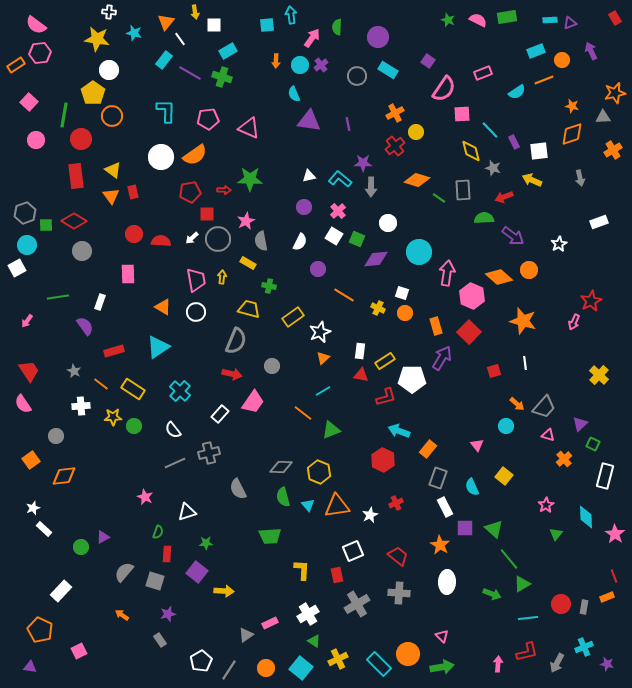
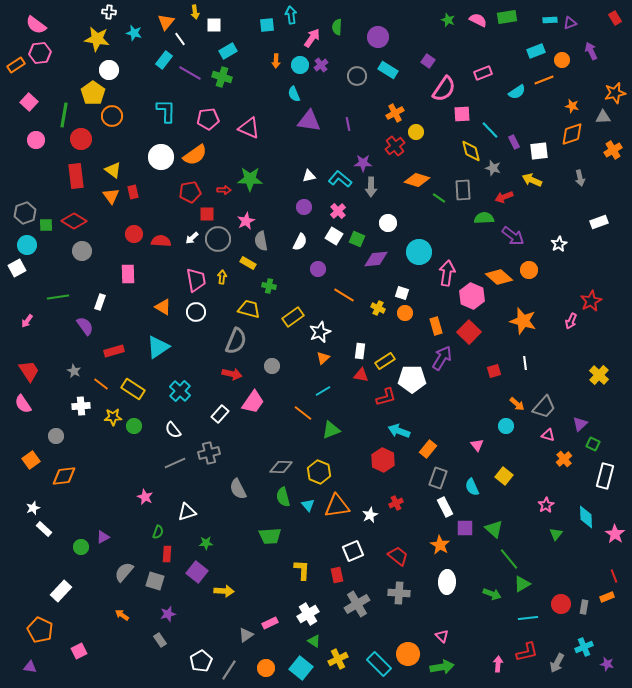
pink arrow at (574, 322): moved 3 px left, 1 px up
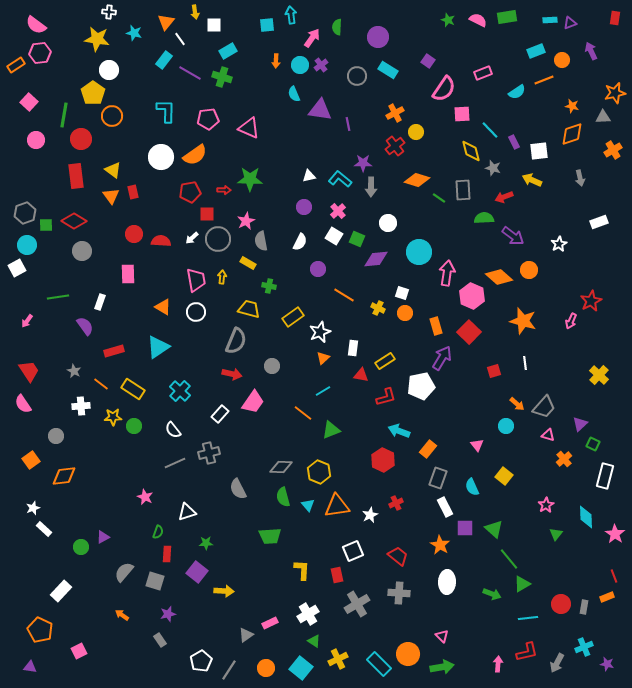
red rectangle at (615, 18): rotated 40 degrees clockwise
purple triangle at (309, 121): moved 11 px right, 11 px up
white rectangle at (360, 351): moved 7 px left, 3 px up
white pentagon at (412, 379): moved 9 px right, 7 px down; rotated 12 degrees counterclockwise
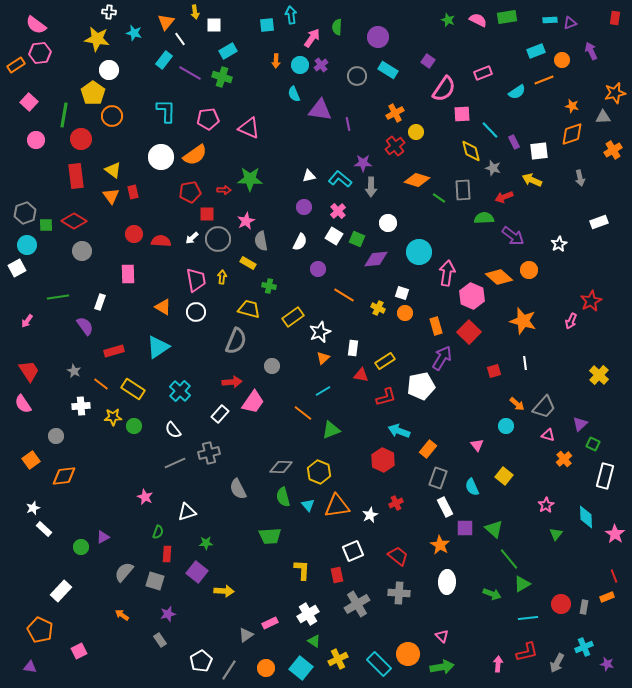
red arrow at (232, 374): moved 8 px down; rotated 18 degrees counterclockwise
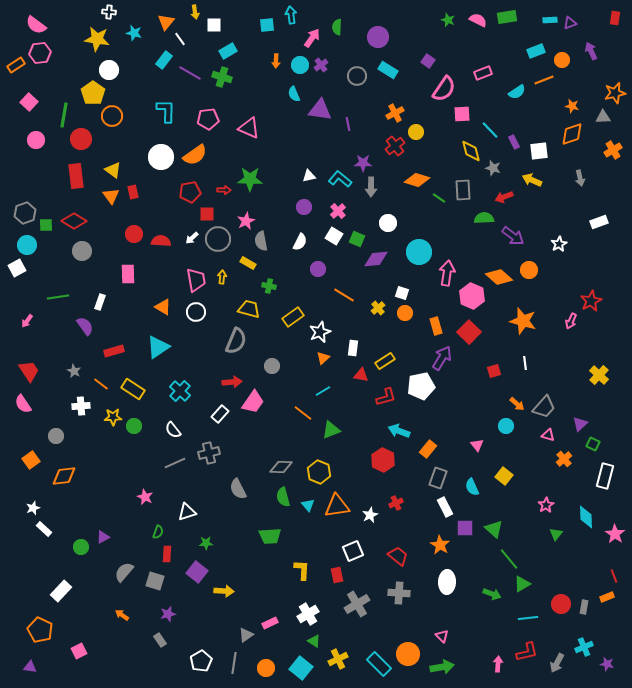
yellow cross at (378, 308): rotated 24 degrees clockwise
gray line at (229, 670): moved 5 px right, 7 px up; rotated 25 degrees counterclockwise
